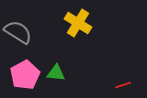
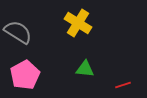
green triangle: moved 29 px right, 4 px up
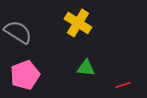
green triangle: moved 1 px right, 1 px up
pink pentagon: rotated 8 degrees clockwise
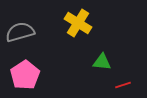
gray semicircle: moved 2 px right; rotated 48 degrees counterclockwise
green triangle: moved 16 px right, 6 px up
pink pentagon: rotated 12 degrees counterclockwise
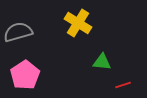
gray semicircle: moved 2 px left
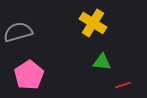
yellow cross: moved 15 px right
pink pentagon: moved 4 px right
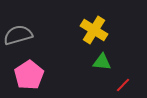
yellow cross: moved 1 px right, 7 px down
gray semicircle: moved 3 px down
red line: rotated 28 degrees counterclockwise
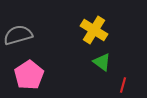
green triangle: rotated 30 degrees clockwise
red line: rotated 28 degrees counterclockwise
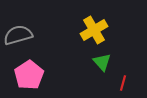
yellow cross: rotated 28 degrees clockwise
green triangle: rotated 12 degrees clockwise
red line: moved 2 px up
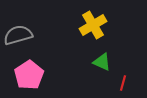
yellow cross: moved 1 px left, 5 px up
green triangle: rotated 24 degrees counterclockwise
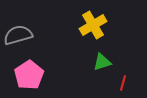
green triangle: rotated 42 degrees counterclockwise
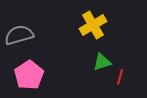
gray semicircle: moved 1 px right
red line: moved 3 px left, 6 px up
